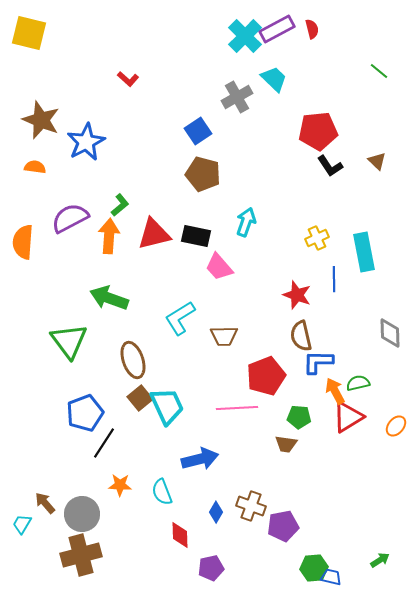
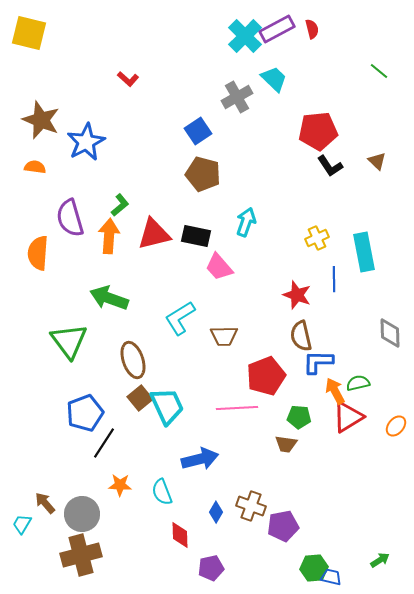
purple semicircle at (70, 218): rotated 78 degrees counterclockwise
orange semicircle at (23, 242): moved 15 px right, 11 px down
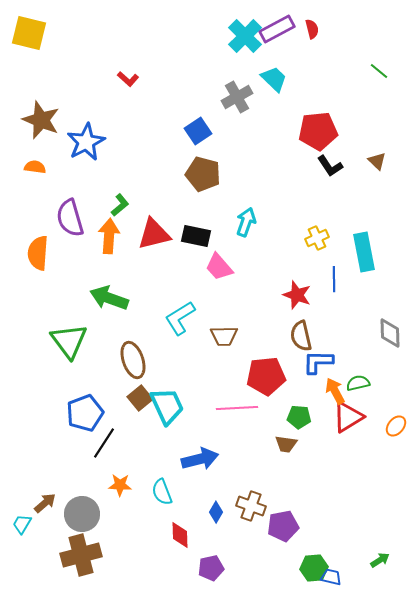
red pentagon at (266, 376): rotated 15 degrees clockwise
brown arrow at (45, 503): rotated 90 degrees clockwise
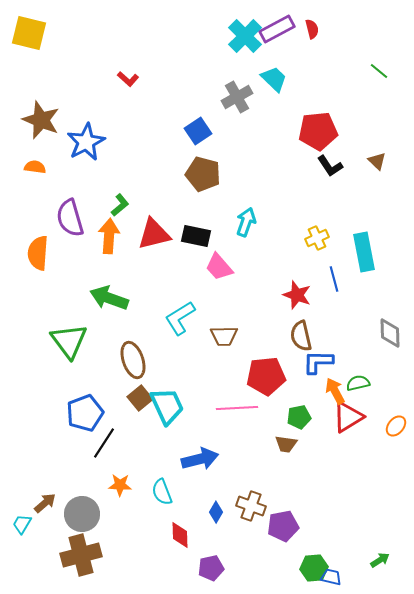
blue line at (334, 279): rotated 15 degrees counterclockwise
green pentagon at (299, 417): rotated 15 degrees counterclockwise
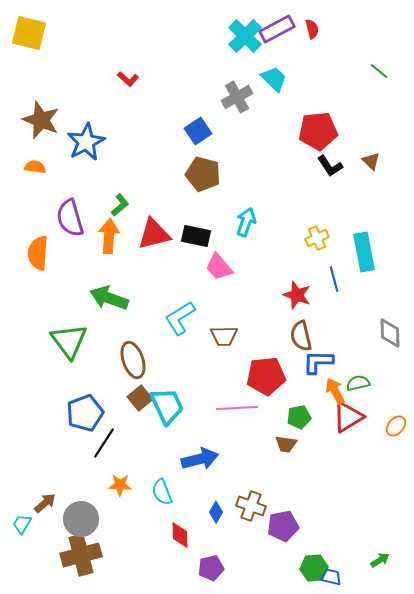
brown triangle at (377, 161): moved 6 px left
gray circle at (82, 514): moved 1 px left, 5 px down
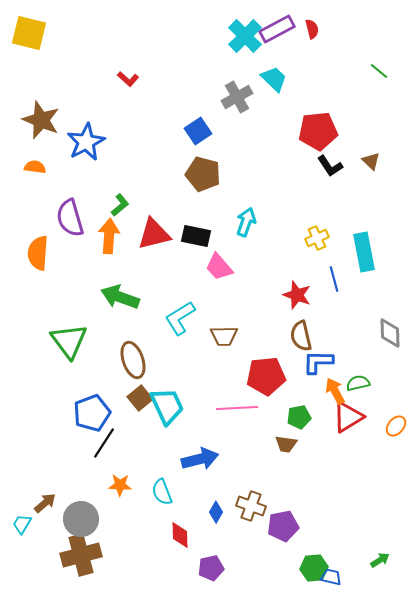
green arrow at (109, 298): moved 11 px right, 1 px up
blue pentagon at (85, 413): moved 7 px right
